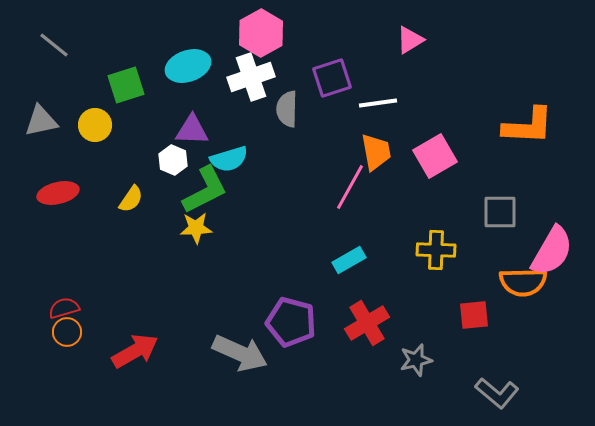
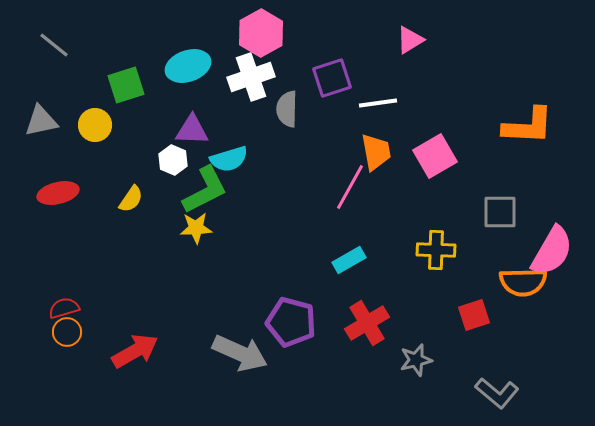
red square: rotated 12 degrees counterclockwise
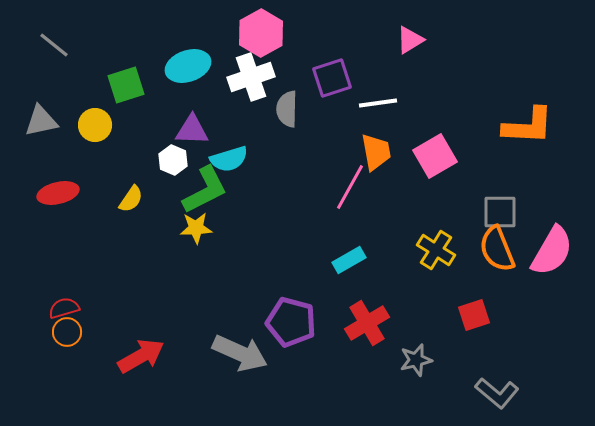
yellow cross: rotated 30 degrees clockwise
orange semicircle: moved 26 px left, 33 px up; rotated 69 degrees clockwise
red arrow: moved 6 px right, 5 px down
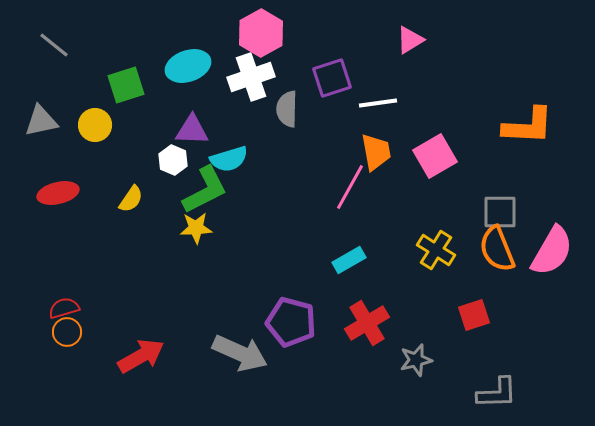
gray L-shape: rotated 42 degrees counterclockwise
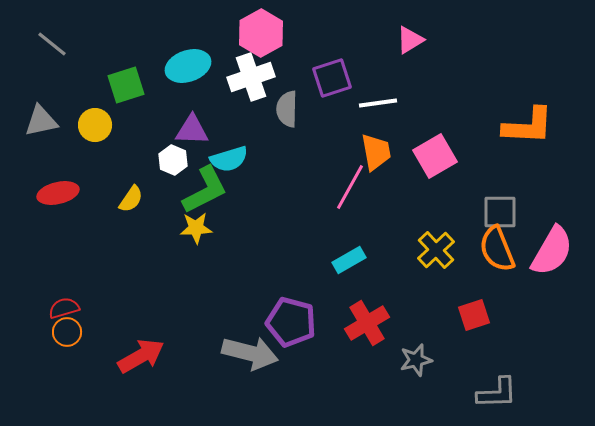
gray line: moved 2 px left, 1 px up
yellow cross: rotated 15 degrees clockwise
gray arrow: moved 10 px right; rotated 10 degrees counterclockwise
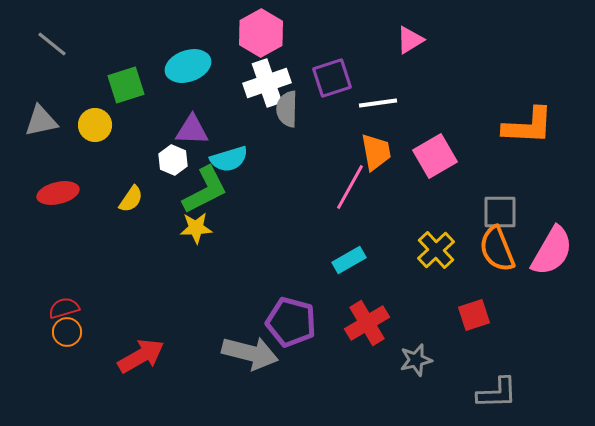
white cross: moved 16 px right, 6 px down
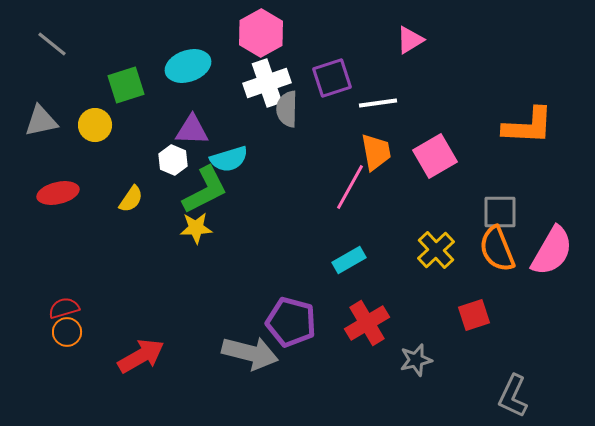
gray L-shape: moved 16 px right, 3 px down; rotated 117 degrees clockwise
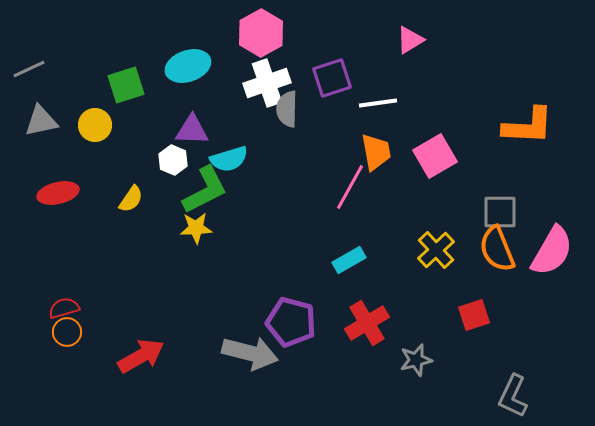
gray line: moved 23 px left, 25 px down; rotated 64 degrees counterclockwise
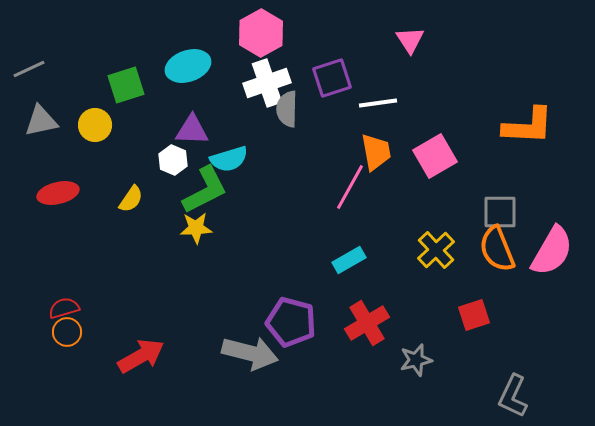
pink triangle: rotated 32 degrees counterclockwise
